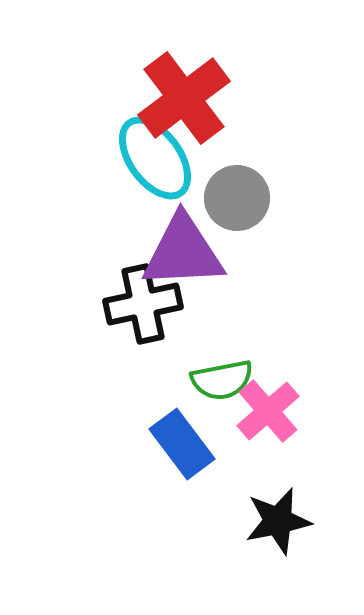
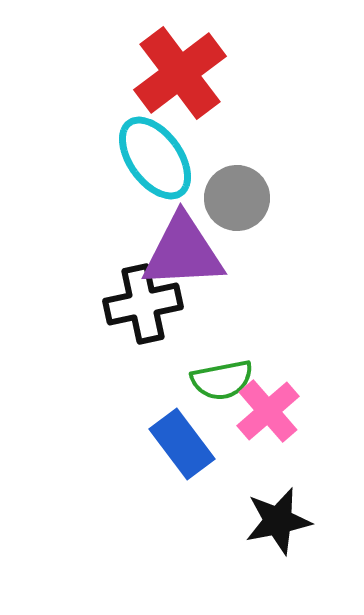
red cross: moved 4 px left, 25 px up
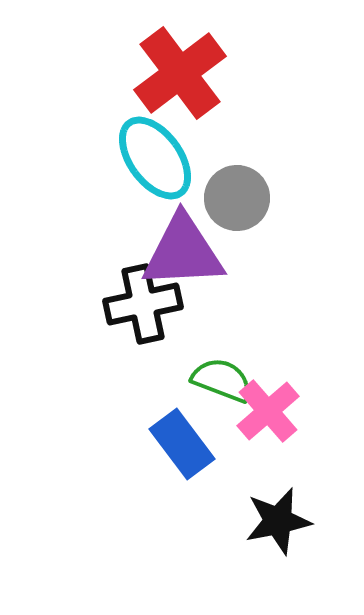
green semicircle: rotated 148 degrees counterclockwise
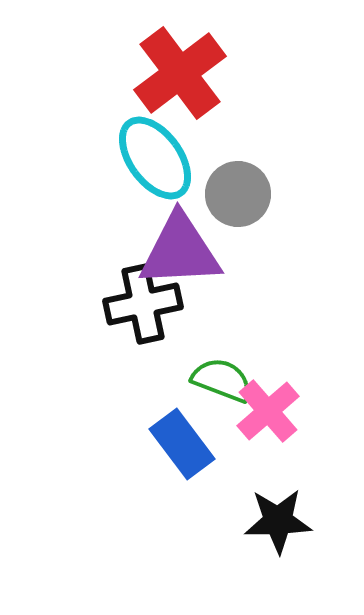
gray circle: moved 1 px right, 4 px up
purple triangle: moved 3 px left, 1 px up
black star: rotated 10 degrees clockwise
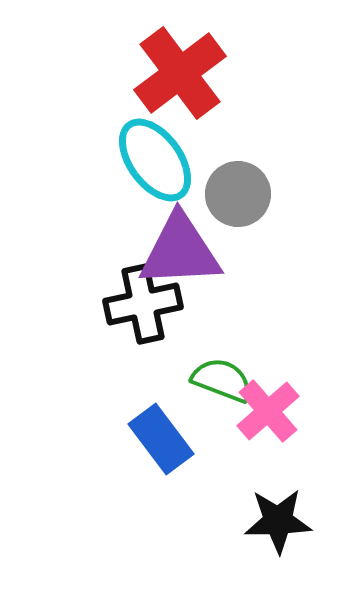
cyan ellipse: moved 2 px down
blue rectangle: moved 21 px left, 5 px up
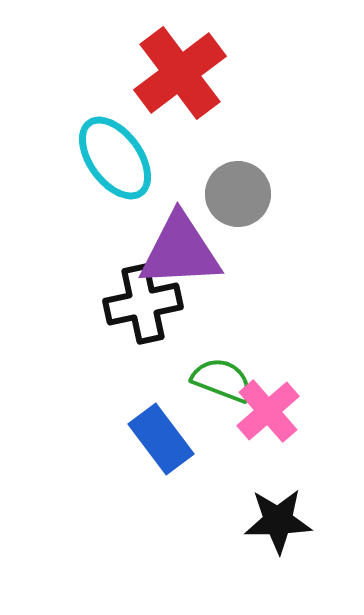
cyan ellipse: moved 40 px left, 2 px up
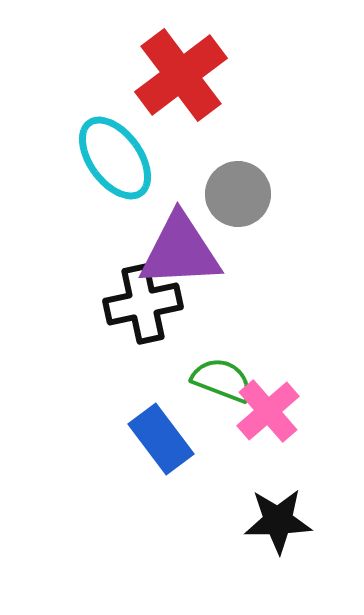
red cross: moved 1 px right, 2 px down
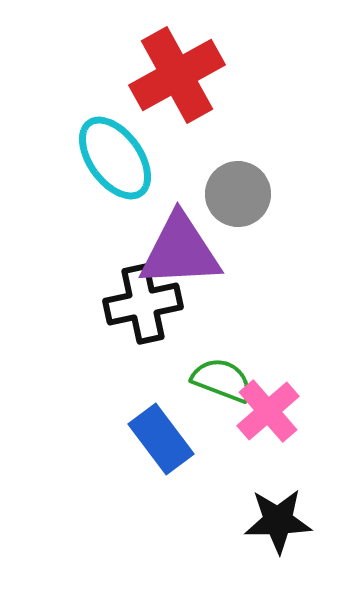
red cross: moved 4 px left; rotated 8 degrees clockwise
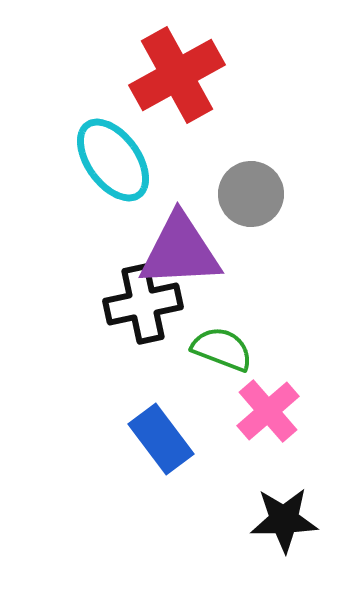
cyan ellipse: moved 2 px left, 2 px down
gray circle: moved 13 px right
green semicircle: moved 31 px up
black star: moved 6 px right, 1 px up
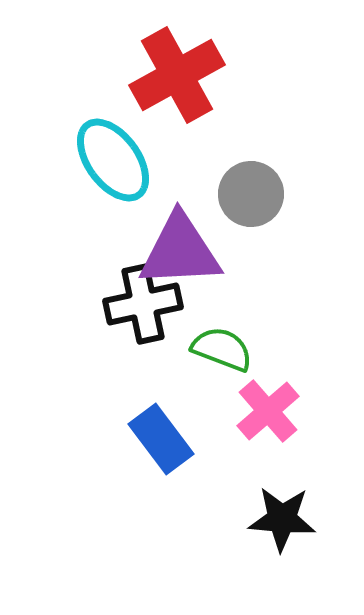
black star: moved 2 px left, 1 px up; rotated 6 degrees clockwise
